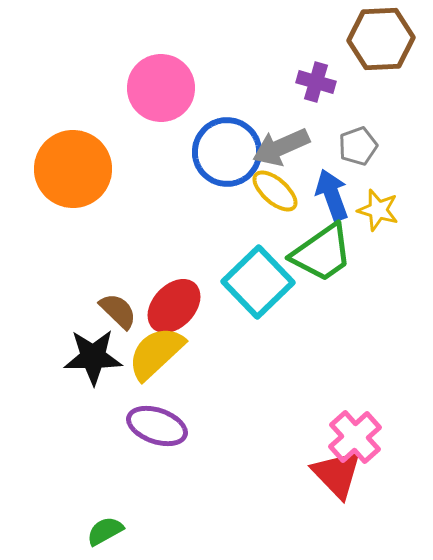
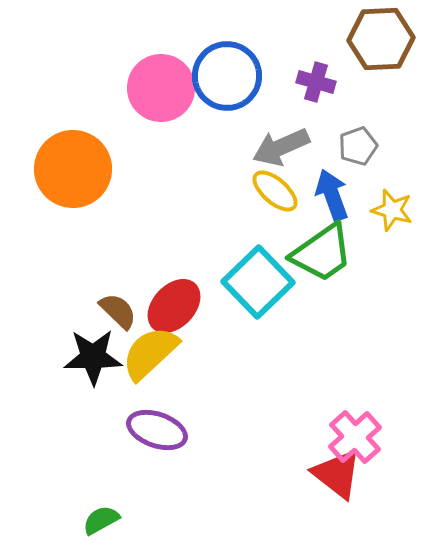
blue circle: moved 76 px up
yellow star: moved 14 px right
yellow semicircle: moved 6 px left
purple ellipse: moved 4 px down
red triangle: rotated 8 degrees counterclockwise
green semicircle: moved 4 px left, 11 px up
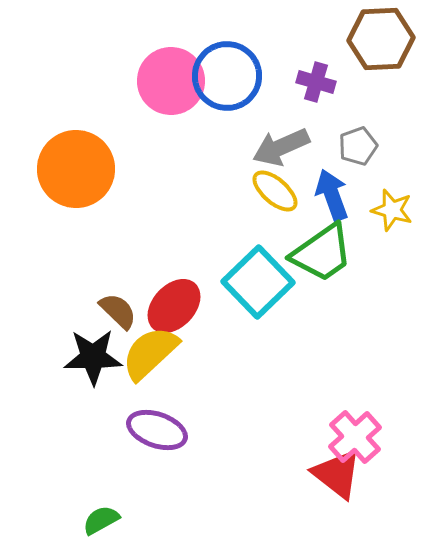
pink circle: moved 10 px right, 7 px up
orange circle: moved 3 px right
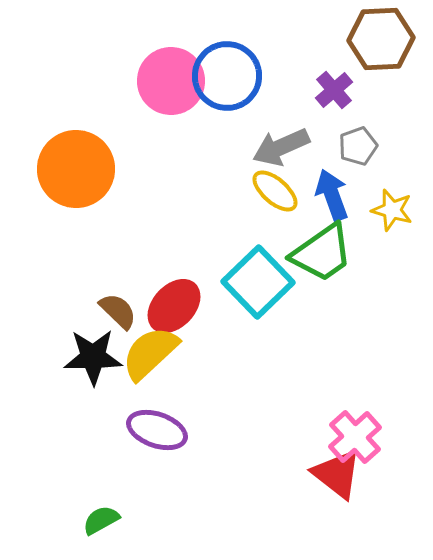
purple cross: moved 18 px right, 8 px down; rotated 33 degrees clockwise
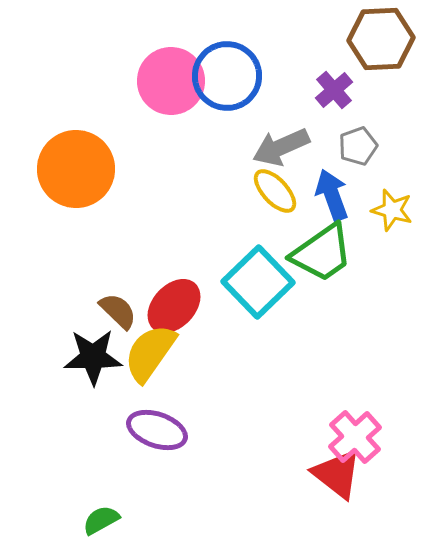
yellow ellipse: rotated 6 degrees clockwise
yellow semicircle: rotated 12 degrees counterclockwise
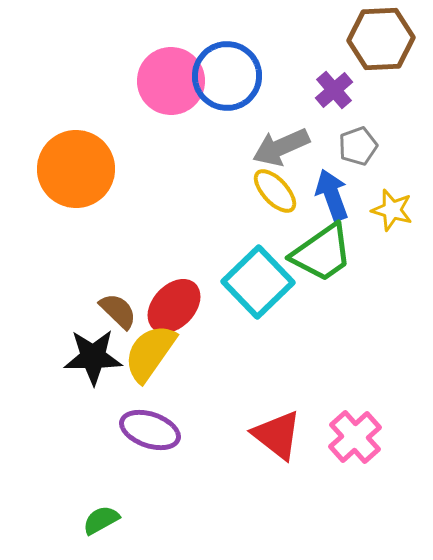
purple ellipse: moved 7 px left
red triangle: moved 60 px left, 39 px up
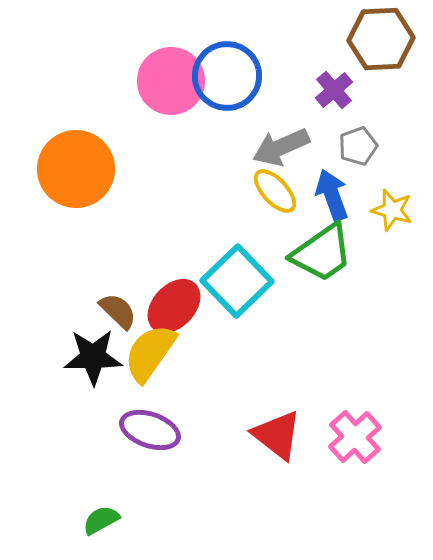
cyan square: moved 21 px left, 1 px up
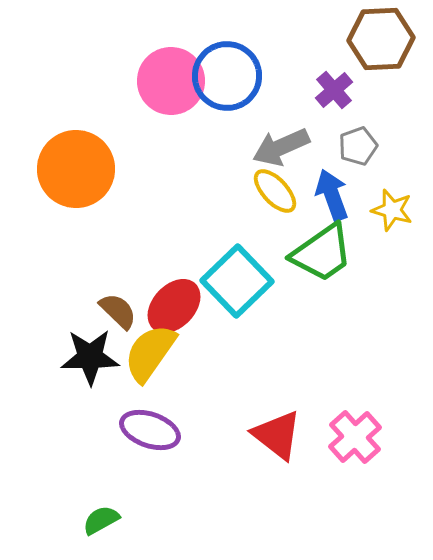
black star: moved 3 px left
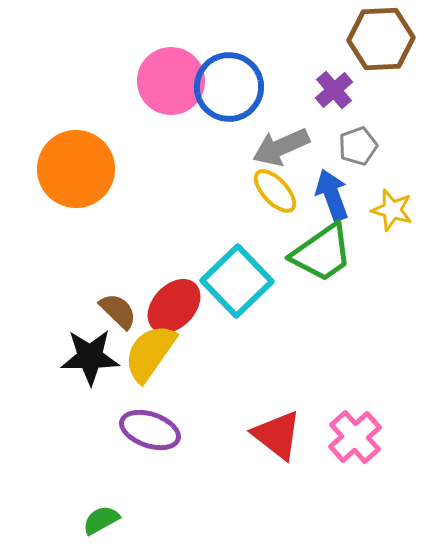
blue circle: moved 2 px right, 11 px down
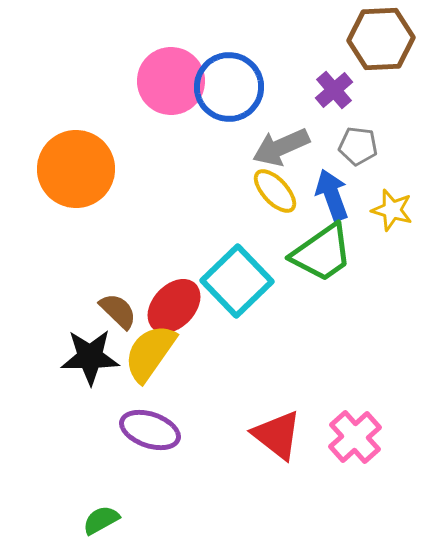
gray pentagon: rotated 27 degrees clockwise
